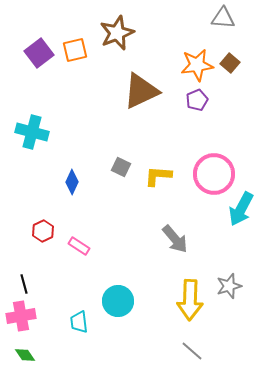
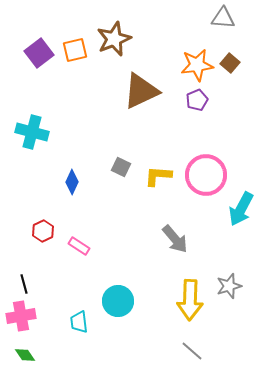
brown star: moved 3 px left, 6 px down
pink circle: moved 8 px left, 1 px down
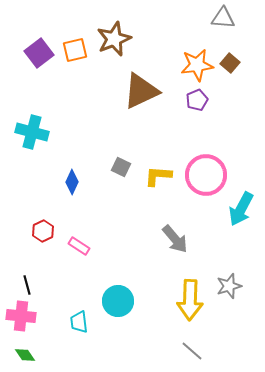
black line: moved 3 px right, 1 px down
pink cross: rotated 16 degrees clockwise
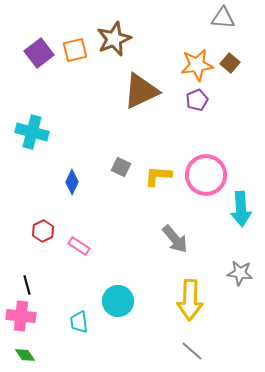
cyan arrow: rotated 32 degrees counterclockwise
gray star: moved 11 px right, 13 px up; rotated 25 degrees clockwise
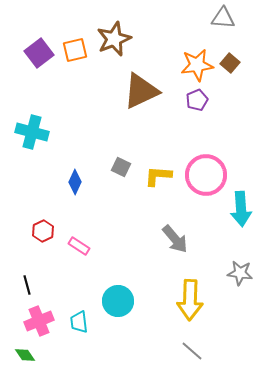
blue diamond: moved 3 px right
pink cross: moved 18 px right, 5 px down; rotated 28 degrees counterclockwise
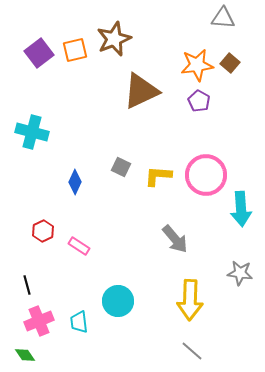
purple pentagon: moved 2 px right, 1 px down; rotated 20 degrees counterclockwise
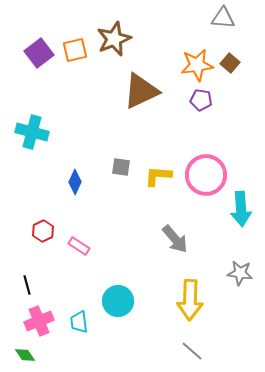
purple pentagon: moved 2 px right, 1 px up; rotated 20 degrees counterclockwise
gray square: rotated 18 degrees counterclockwise
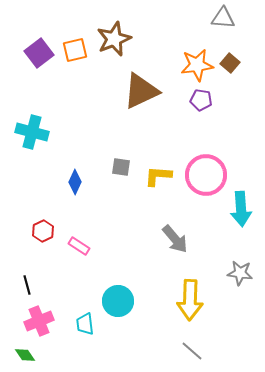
cyan trapezoid: moved 6 px right, 2 px down
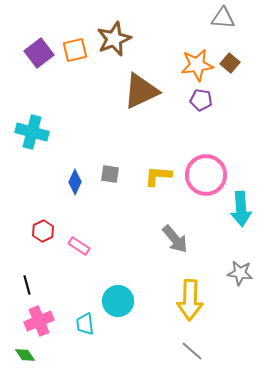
gray square: moved 11 px left, 7 px down
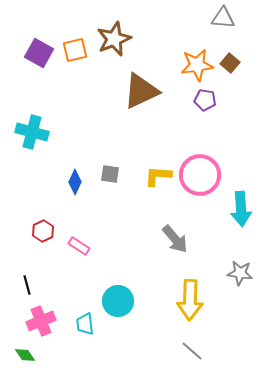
purple square: rotated 24 degrees counterclockwise
purple pentagon: moved 4 px right
pink circle: moved 6 px left
pink cross: moved 2 px right
